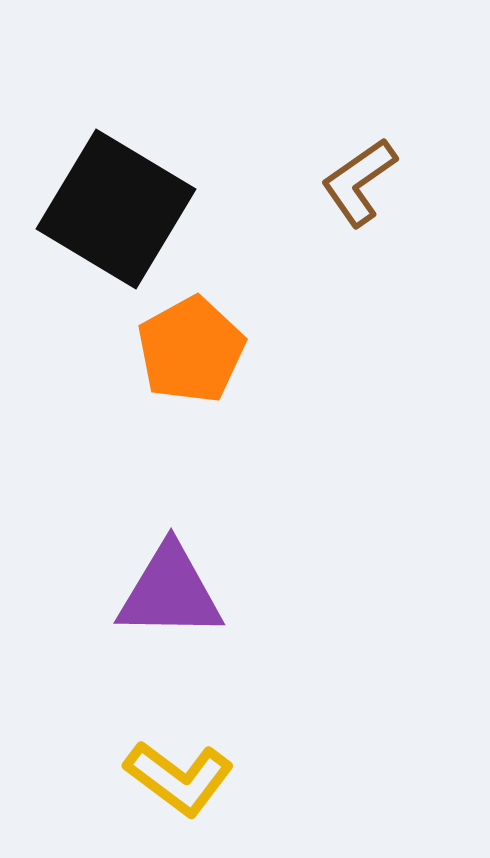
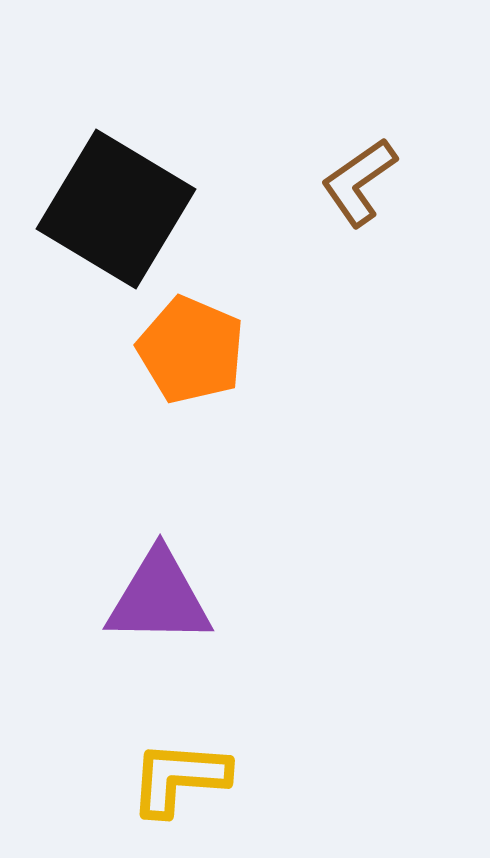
orange pentagon: rotated 20 degrees counterclockwise
purple triangle: moved 11 px left, 6 px down
yellow L-shape: rotated 147 degrees clockwise
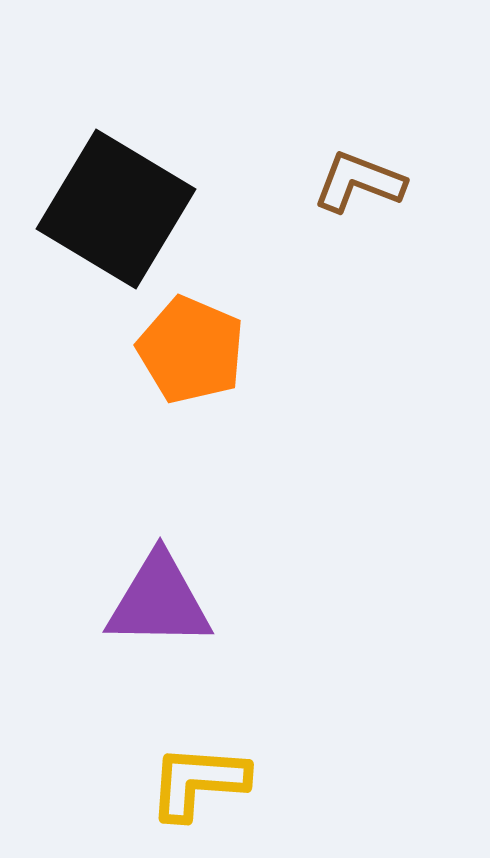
brown L-shape: rotated 56 degrees clockwise
purple triangle: moved 3 px down
yellow L-shape: moved 19 px right, 4 px down
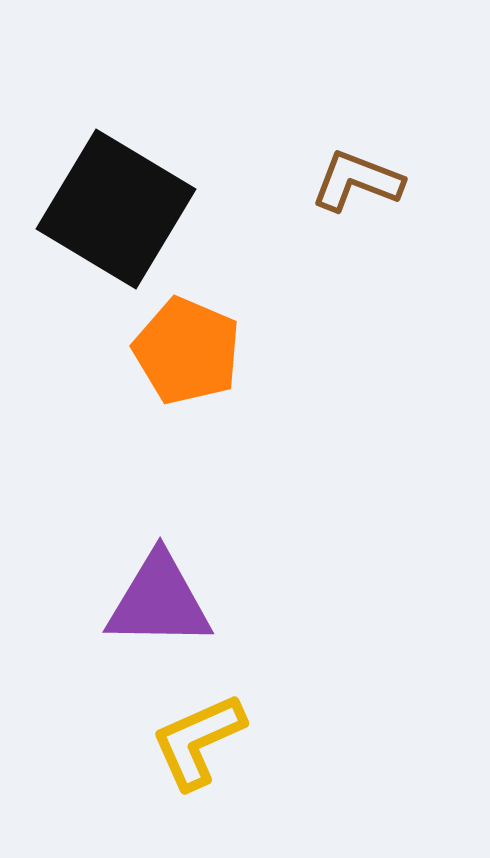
brown L-shape: moved 2 px left, 1 px up
orange pentagon: moved 4 px left, 1 px down
yellow L-shape: moved 41 px up; rotated 28 degrees counterclockwise
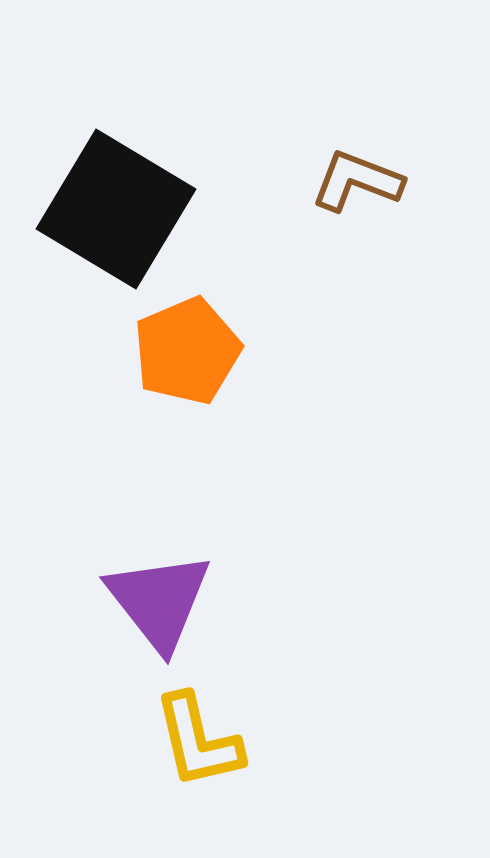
orange pentagon: rotated 26 degrees clockwise
purple triangle: rotated 51 degrees clockwise
yellow L-shape: rotated 79 degrees counterclockwise
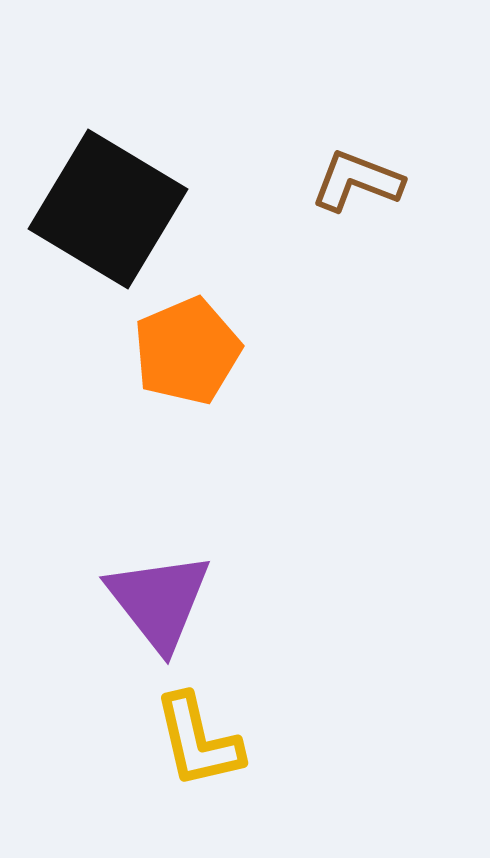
black square: moved 8 px left
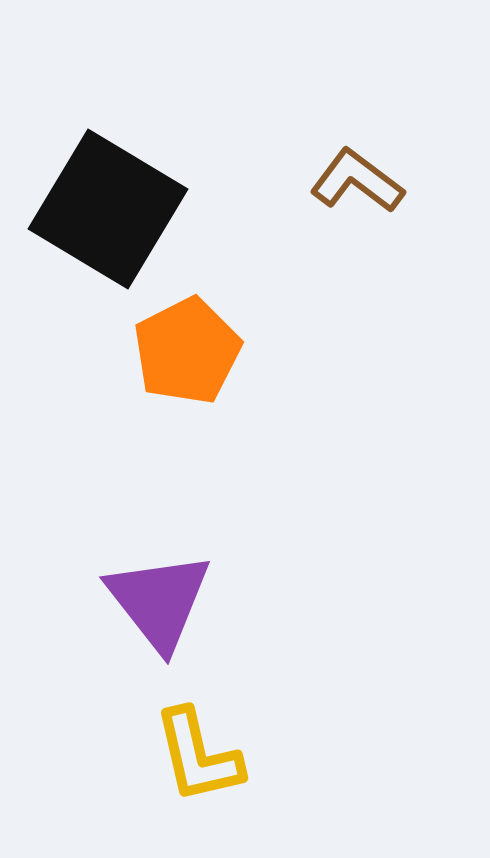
brown L-shape: rotated 16 degrees clockwise
orange pentagon: rotated 4 degrees counterclockwise
yellow L-shape: moved 15 px down
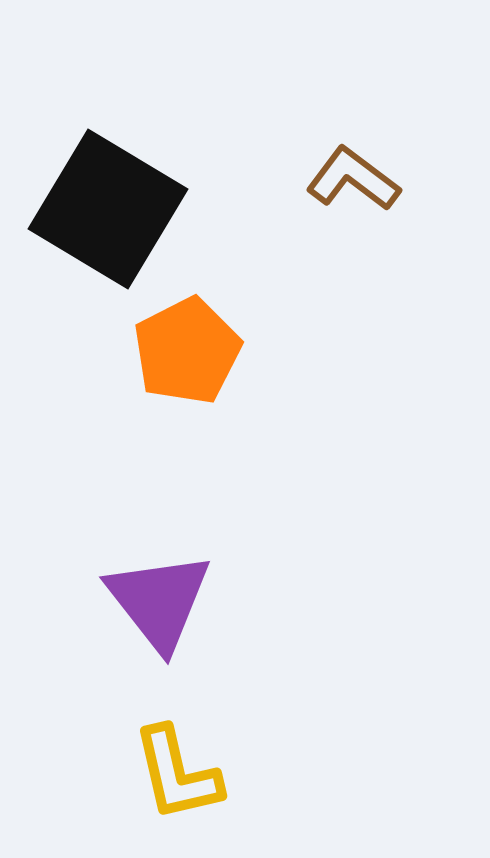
brown L-shape: moved 4 px left, 2 px up
yellow L-shape: moved 21 px left, 18 px down
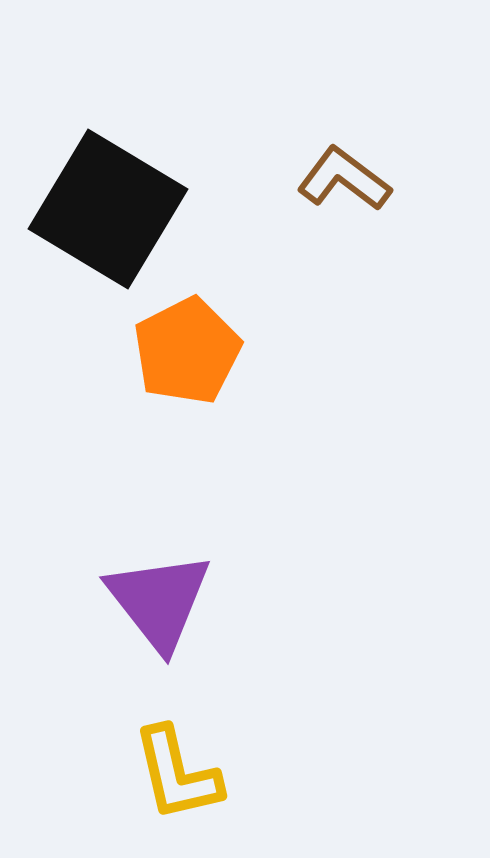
brown L-shape: moved 9 px left
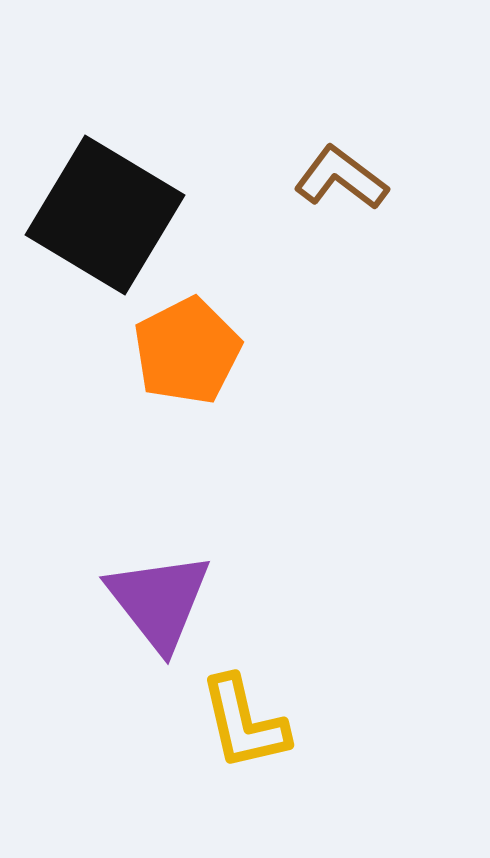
brown L-shape: moved 3 px left, 1 px up
black square: moved 3 px left, 6 px down
yellow L-shape: moved 67 px right, 51 px up
